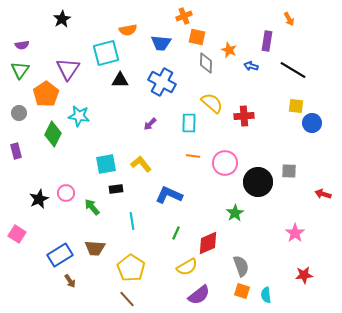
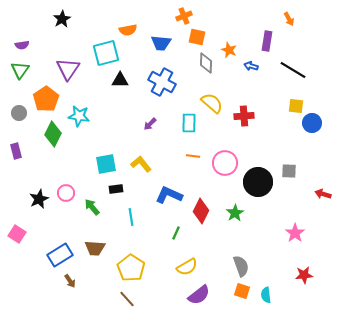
orange pentagon at (46, 94): moved 5 px down
cyan line at (132, 221): moved 1 px left, 4 px up
red diamond at (208, 243): moved 7 px left, 32 px up; rotated 40 degrees counterclockwise
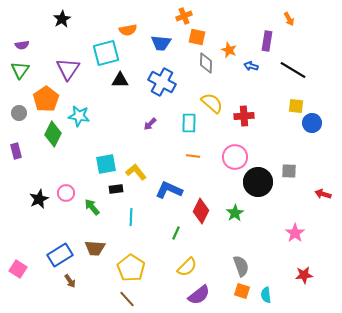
pink circle at (225, 163): moved 10 px right, 6 px up
yellow L-shape at (141, 164): moved 5 px left, 8 px down
blue L-shape at (169, 195): moved 5 px up
cyan line at (131, 217): rotated 12 degrees clockwise
pink square at (17, 234): moved 1 px right, 35 px down
yellow semicircle at (187, 267): rotated 15 degrees counterclockwise
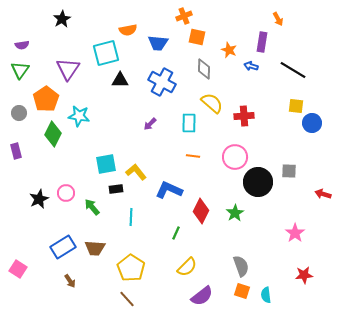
orange arrow at (289, 19): moved 11 px left
purple rectangle at (267, 41): moved 5 px left, 1 px down
blue trapezoid at (161, 43): moved 3 px left
gray diamond at (206, 63): moved 2 px left, 6 px down
blue rectangle at (60, 255): moved 3 px right, 8 px up
purple semicircle at (199, 295): moved 3 px right, 1 px down
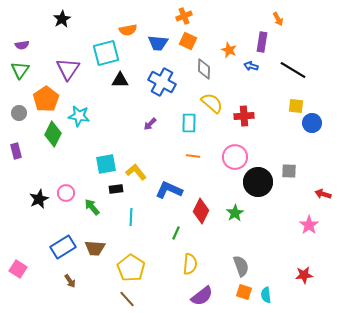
orange square at (197, 37): moved 9 px left, 4 px down; rotated 12 degrees clockwise
pink star at (295, 233): moved 14 px right, 8 px up
yellow semicircle at (187, 267): moved 3 px right, 3 px up; rotated 40 degrees counterclockwise
orange square at (242, 291): moved 2 px right, 1 px down
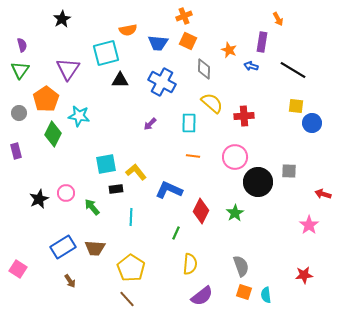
purple semicircle at (22, 45): rotated 96 degrees counterclockwise
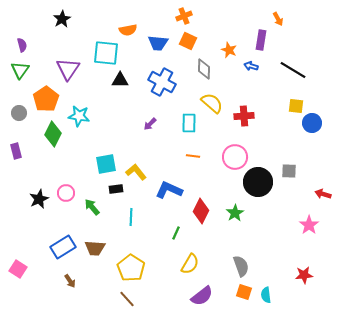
purple rectangle at (262, 42): moved 1 px left, 2 px up
cyan square at (106, 53): rotated 20 degrees clockwise
yellow semicircle at (190, 264): rotated 25 degrees clockwise
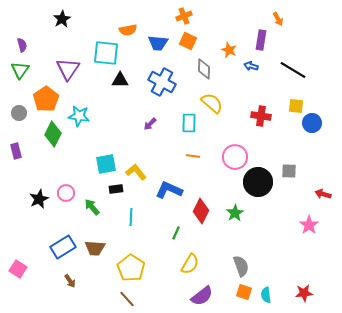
red cross at (244, 116): moved 17 px right; rotated 12 degrees clockwise
red star at (304, 275): moved 18 px down
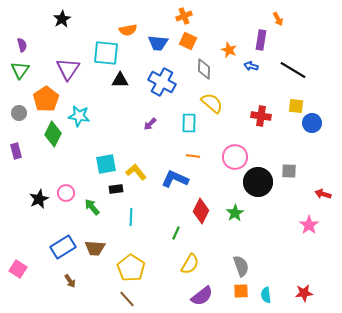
blue L-shape at (169, 190): moved 6 px right, 11 px up
orange square at (244, 292): moved 3 px left, 1 px up; rotated 21 degrees counterclockwise
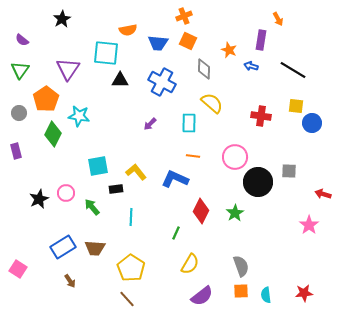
purple semicircle at (22, 45): moved 5 px up; rotated 144 degrees clockwise
cyan square at (106, 164): moved 8 px left, 2 px down
